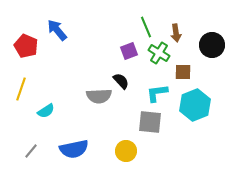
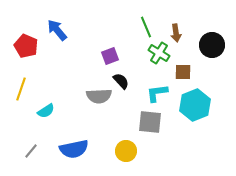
purple square: moved 19 px left, 5 px down
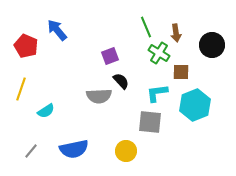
brown square: moved 2 px left
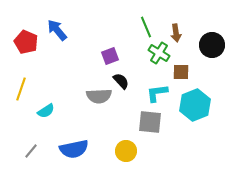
red pentagon: moved 4 px up
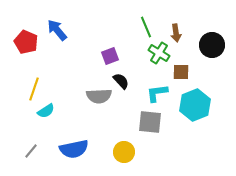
yellow line: moved 13 px right
yellow circle: moved 2 px left, 1 px down
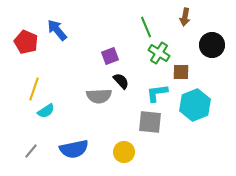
brown arrow: moved 9 px right, 16 px up; rotated 18 degrees clockwise
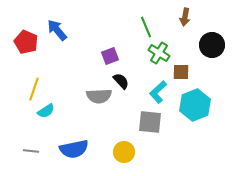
cyan L-shape: moved 1 px right, 1 px up; rotated 35 degrees counterclockwise
gray line: rotated 56 degrees clockwise
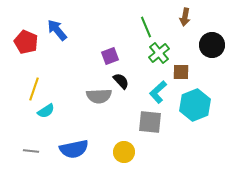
green cross: rotated 20 degrees clockwise
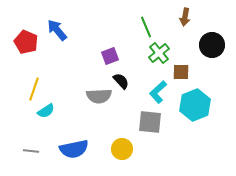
yellow circle: moved 2 px left, 3 px up
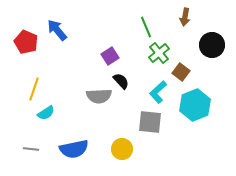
purple square: rotated 12 degrees counterclockwise
brown square: rotated 36 degrees clockwise
cyan semicircle: moved 2 px down
gray line: moved 2 px up
